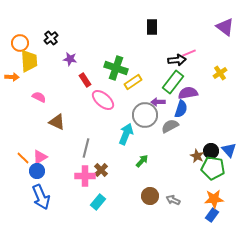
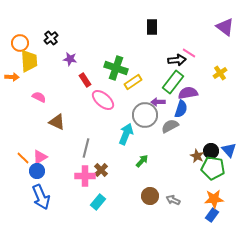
pink line: rotated 56 degrees clockwise
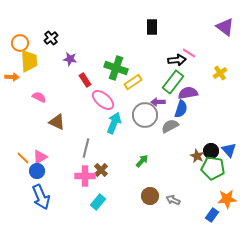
cyan arrow: moved 12 px left, 11 px up
orange star: moved 13 px right
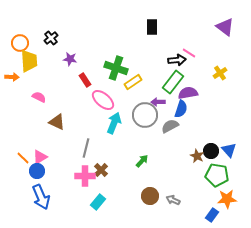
green pentagon: moved 4 px right, 7 px down
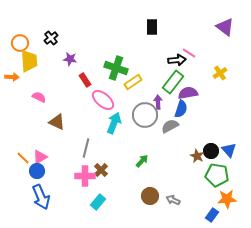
purple arrow: rotated 88 degrees clockwise
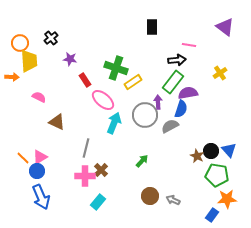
pink line: moved 8 px up; rotated 24 degrees counterclockwise
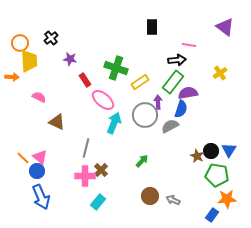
yellow rectangle: moved 7 px right
blue triangle: rotated 14 degrees clockwise
pink triangle: rotated 49 degrees counterclockwise
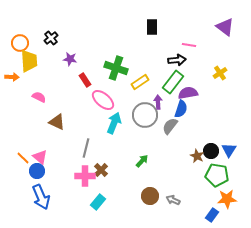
gray semicircle: rotated 24 degrees counterclockwise
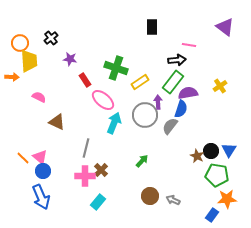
yellow cross: moved 13 px down
blue circle: moved 6 px right
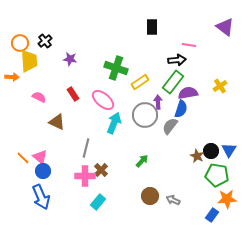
black cross: moved 6 px left, 3 px down
red rectangle: moved 12 px left, 14 px down
